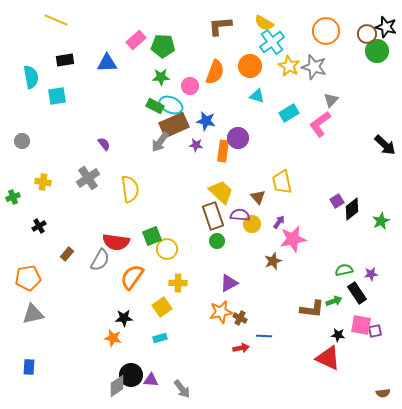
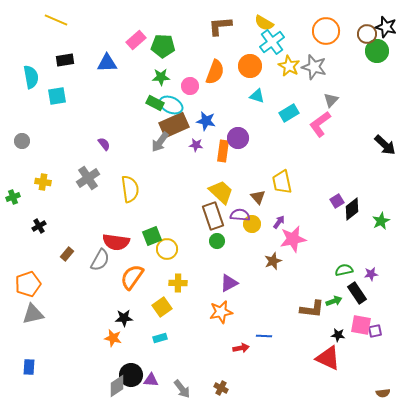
green rectangle at (155, 106): moved 3 px up
orange pentagon at (28, 278): moved 6 px down; rotated 10 degrees counterclockwise
brown cross at (240, 318): moved 19 px left, 70 px down
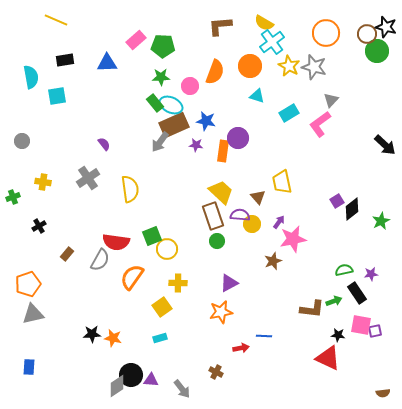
orange circle at (326, 31): moved 2 px down
green rectangle at (155, 103): rotated 24 degrees clockwise
black star at (124, 318): moved 32 px left, 16 px down
brown cross at (221, 388): moved 5 px left, 16 px up
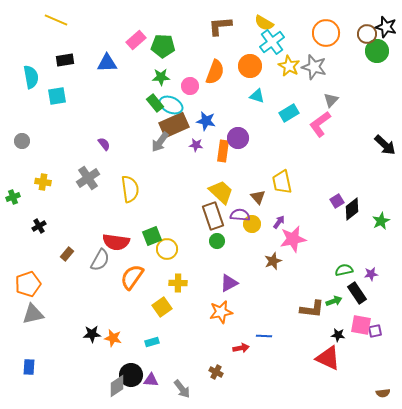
cyan rectangle at (160, 338): moved 8 px left, 4 px down
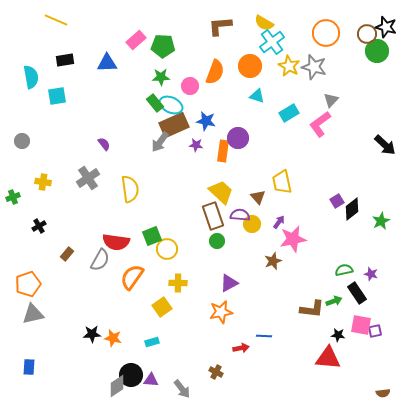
purple star at (371, 274): rotated 24 degrees clockwise
red triangle at (328, 358): rotated 20 degrees counterclockwise
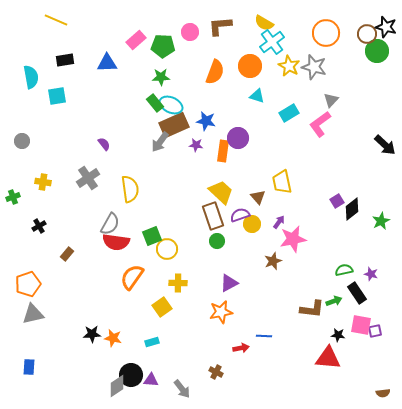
pink circle at (190, 86): moved 54 px up
purple semicircle at (240, 215): rotated 24 degrees counterclockwise
gray semicircle at (100, 260): moved 10 px right, 36 px up
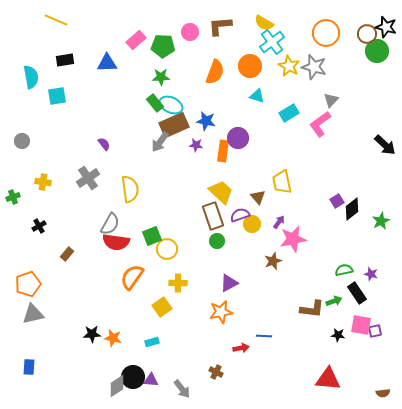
red triangle at (328, 358): moved 21 px down
black circle at (131, 375): moved 2 px right, 2 px down
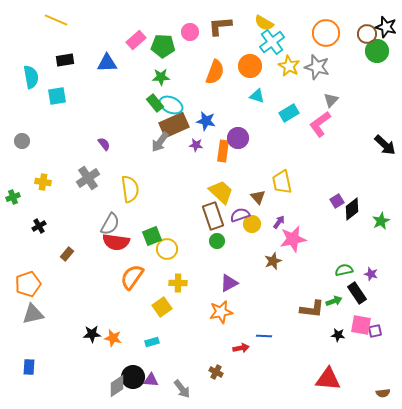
gray star at (314, 67): moved 3 px right
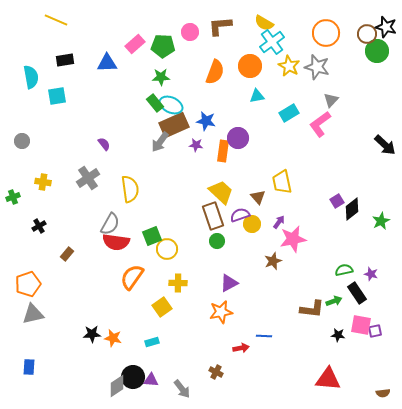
pink rectangle at (136, 40): moved 1 px left, 4 px down
cyan triangle at (257, 96): rotated 28 degrees counterclockwise
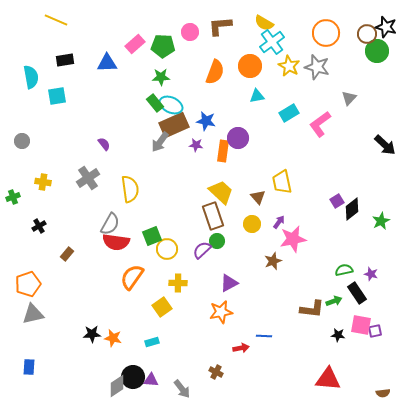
gray triangle at (331, 100): moved 18 px right, 2 px up
purple semicircle at (240, 215): moved 38 px left, 35 px down; rotated 24 degrees counterclockwise
